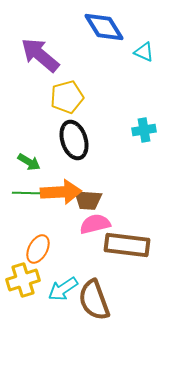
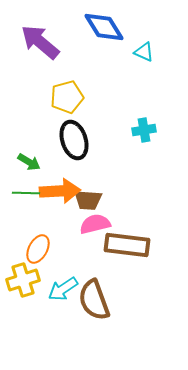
purple arrow: moved 13 px up
orange arrow: moved 1 px left, 1 px up
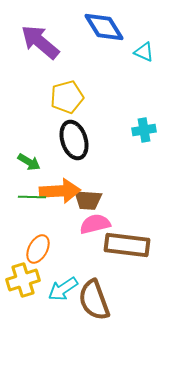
green line: moved 6 px right, 4 px down
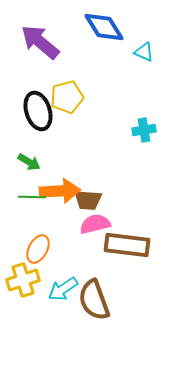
black ellipse: moved 36 px left, 29 px up
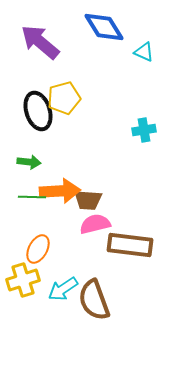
yellow pentagon: moved 3 px left, 1 px down
green arrow: rotated 25 degrees counterclockwise
brown rectangle: moved 3 px right
